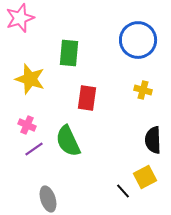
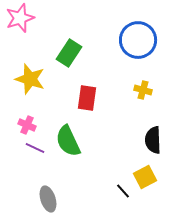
green rectangle: rotated 28 degrees clockwise
purple line: moved 1 px right, 1 px up; rotated 60 degrees clockwise
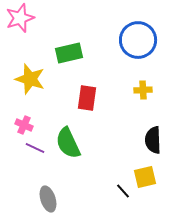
green rectangle: rotated 44 degrees clockwise
yellow cross: rotated 18 degrees counterclockwise
pink cross: moved 3 px left
green semicircle: moved 2 px down
yellow square: rotated 15 degrees clockwise
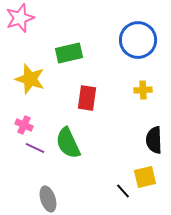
black semicircle: moved 1 px right
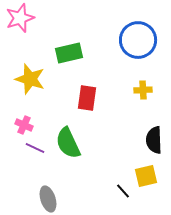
yellow square: moved 1 px right, 1 px up
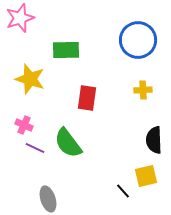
green rectangle: moved 3 px left, 3 px up; rotated 12 degrees clockwise
green semicircle: rotated 12 degrees counterclockwise
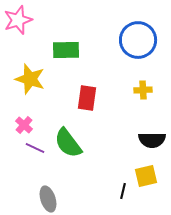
pink star: moved 2 px left, 2 px down
pink cross: rotated 18 degrees clockwise
black semicircle: moved 2 px left; rotated 88 degrees counterclockwise
black line: rotated 56 degrees clockwise
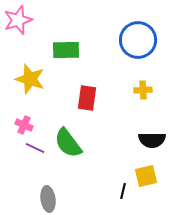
pink cross: rotated 18 degrees counterclockwise
gray ellipse: rotated 10 degrees clockwise
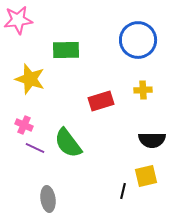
pink star: rotated 12 degrees clockwise
red rectangle: moved 14 px right, 3 px down; rotated 65 degrees clockwise
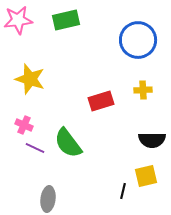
green rectangle: moved 30 px up; rotated 12 degrees counterclockwise
gray ellipse: rotated 15 degrees clockwise
